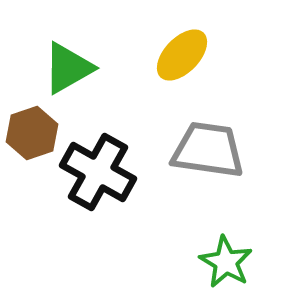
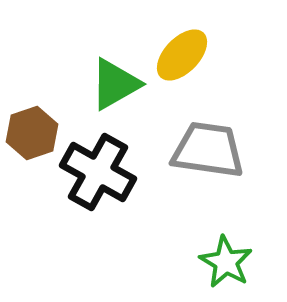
green triangle: moved 47 px right, 16 px down
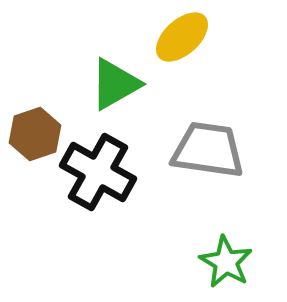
yellow ellipse: moved 18 px up; rotated 4 degrees clockwise
brown hexagon: moved 3 px right, 1 px down
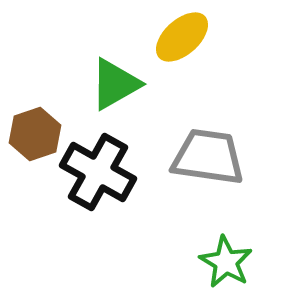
gray trapezoid: moved 7 px down
